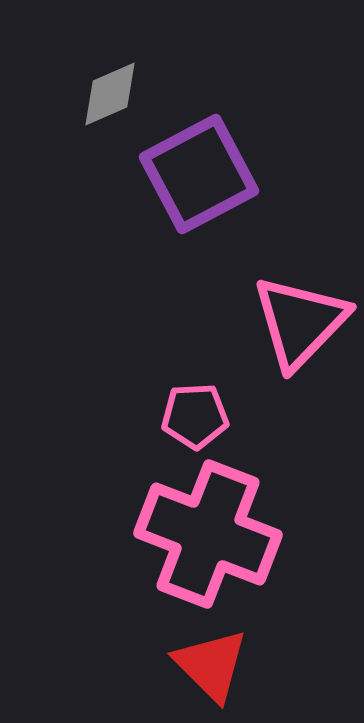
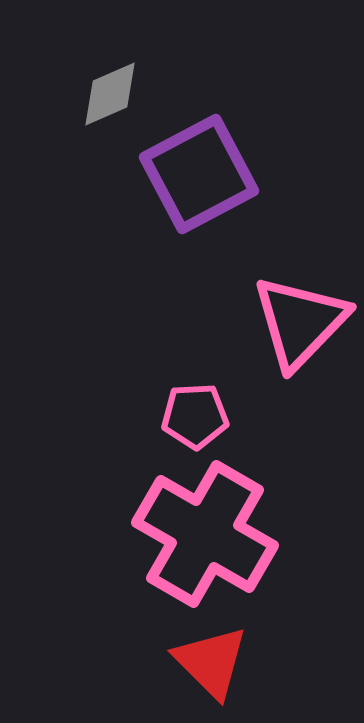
pink cross: moved 3 px left; rotated 9 degrees clockwise
red triangle: moved 3 px up
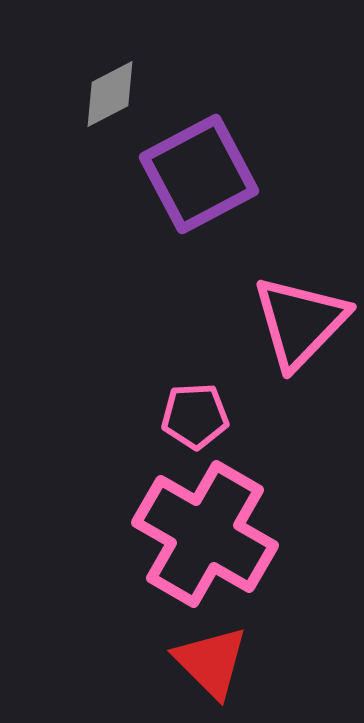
gray diamond: rotated 4 degrees counterclockwise
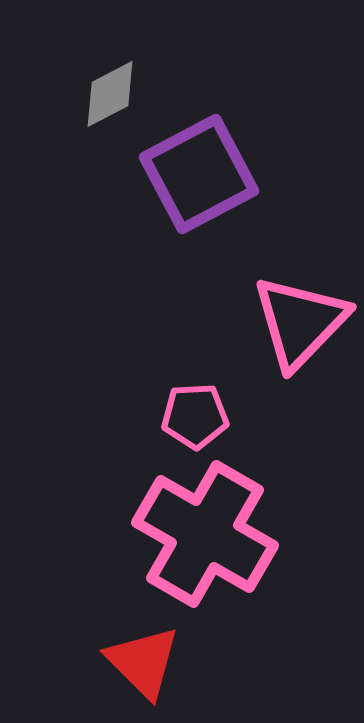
red triangle: moved 68 px left
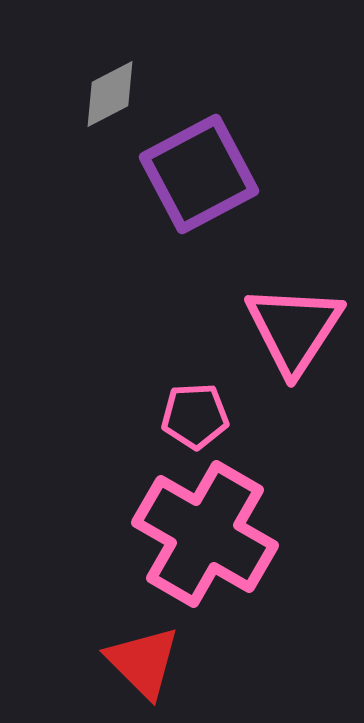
pink triangle: moved 6 px left, 7 px down; rotated 11 degrees counterclockwise
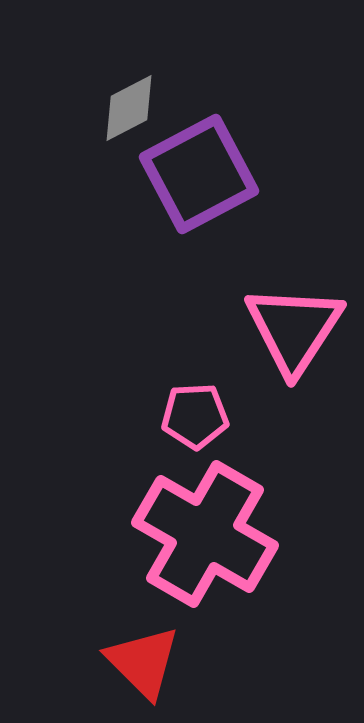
gray diamond: moved 19 px right, 14 px down
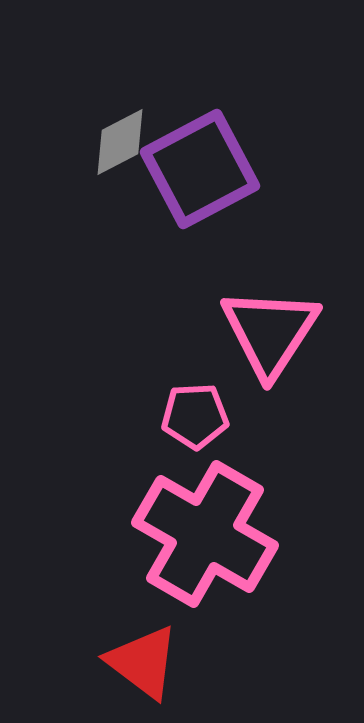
gray diamond: moved 9 px left, 34 px down
purple square: moved 1 px right, 5 px up
pink triangle: moved 24 px left, 3 px down
red triangle: rotated 8 degrees counterclockwise
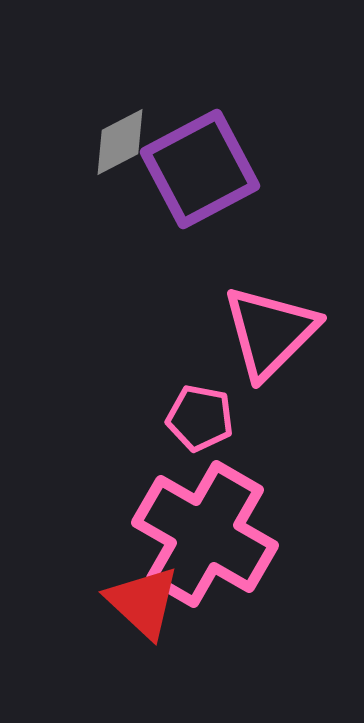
pink triangle: rotated 12 degrees clockwise
pink pentagon: moved 5 px right, 2 px down; rotated 14 degrees clockwise
red triangle: moved 60 px up; rotated 6 degrees clockwise
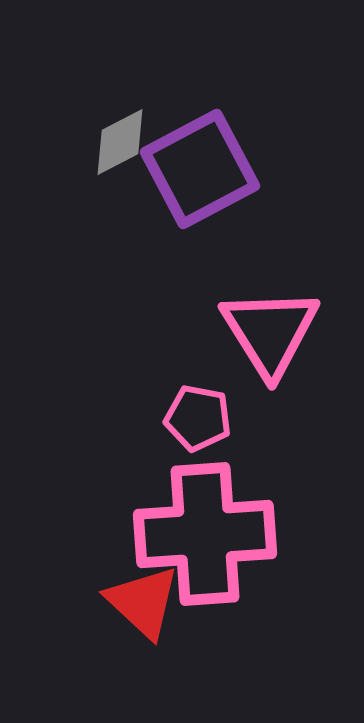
pink triangle: rotated 17 degrees counterclockwise
pink pentagon: moved 2 px left
pink cross: rotated 34 degrees counterclockwise
